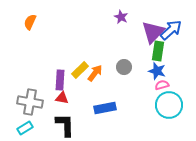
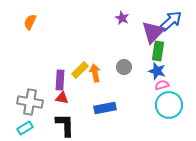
purple star: moved 1 px right, 1 px down
blue arrow: moved 9 px up
orange arrow: rotated 48 degrees counterclockwise
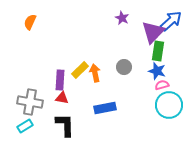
cyan rectangle: moved 2 px up
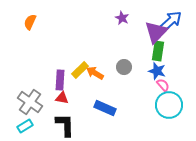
purple triangle: moved 3 px right
orange arrow: rotated 48 degrees counterclockwise
pink semicircle: moved 1 px right; rotated 64 degrees clockwise
gray cross: rotated 25 degrees clockwise
blue rectangle: rotated 35 degrees clockwise
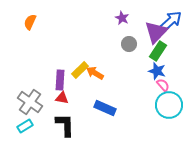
green rectangle: rotated 24 degrees clockwise
gray circle: moved 5 px right, 23 px up
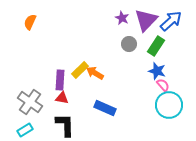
purple triangle: moved 10 px left, 12 px up
green rectangle: moved 2 px left, 5 px up
cyan rectangle: moved 4 px down
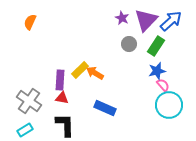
blue star: rotated 30 degrees counterclockwise
gray cross: moved 1 px left, 1 px up
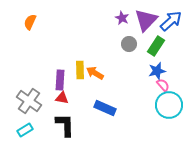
yellow rectangle: rotated 48 degrees counterclockwise
